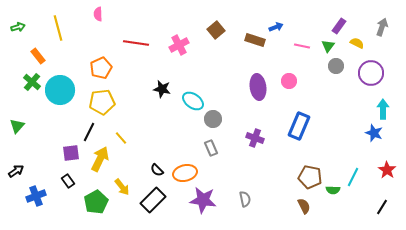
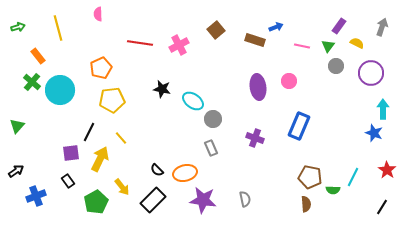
red line at (136, 43): moved 4 px right
yellow pentagon at (102, 102): moved 10 px right, 2 px up
brown semicircle at (304, 206): moved 2 px right, 2 px up; rotated 21 degrees clockwise
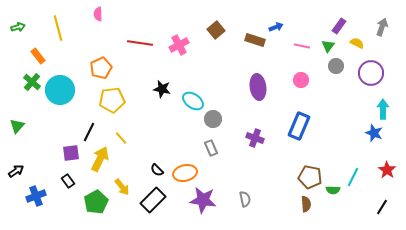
pink circle at (289, 81): moved 12 px right, 1 px up
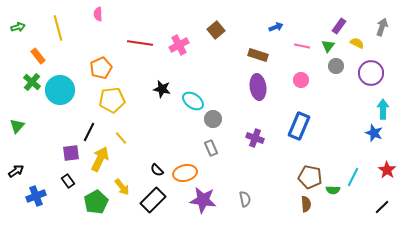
brown rectangle at (255, 40): moved 3 px right, 15 px down
black line at (382, 207): rotated 14 degrees clockwise
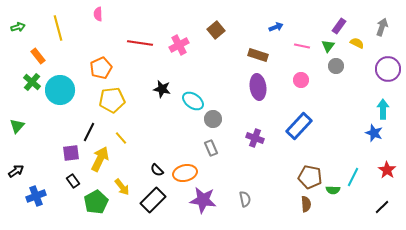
purple circle at (371, 73): moved 17 px right, 4 px up
blue rectangle at (299, 126): rotated 20 degrees clockwise
black rectangle at (68, 181): moved 5 px right
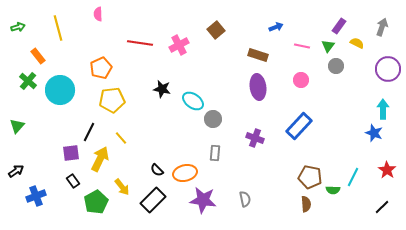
green cross at (32, 82): moved 4 px left, 1 px up
gray rectangle at (211, 148): moved 4 px right, 5 px down; rotated 28 degrees clockwise
